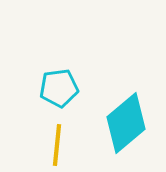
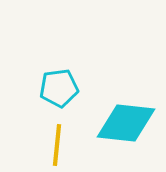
cyan diamond: rotated 46 degrees clockwise
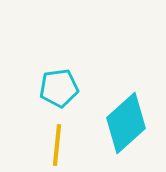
cyan diamond: rotated 48 degrees counterclockwise
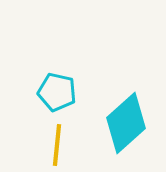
cyan pentagon: moved 2 px left, 4 px down; rotated 21 degrees clockwise
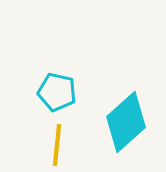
cyan diamond: moved 1 px up
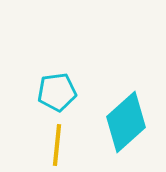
cyan pentagon: rotated 21 degrees counterclockwise
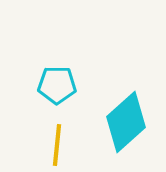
cyan pentagon: moved 7 px up; rotated 9 degrees clockwise
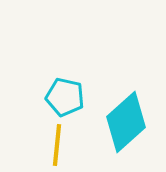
cyan pentagon: moved 8 px right, 12 px down; rotated 12 degrees clockwise
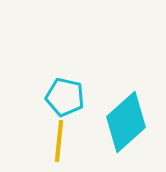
yellow line: moved 2 px right, 4 px up
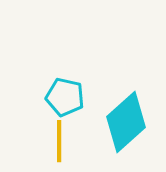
yellow line: rotated 6 degrees counterclockwise
